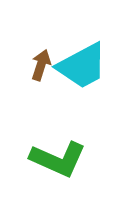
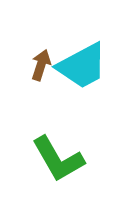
green L-shape: rotated 36 degrees clockwise
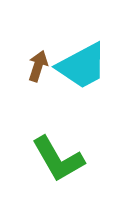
brown arrow: moved 3 px left, 1 px down
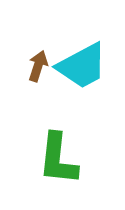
green L-shape: rotated 36 degrees clockwise
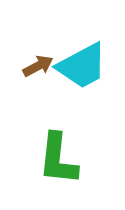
brown arrow: rotated 44 degrees clockwise
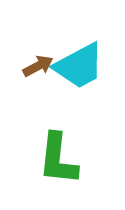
cyan trapezoid: moved 3 px left
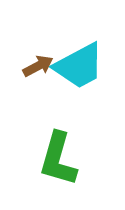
green L-shape: rotated 10 degrees clockwise
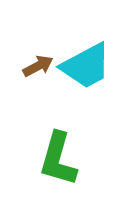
cyan trapezoid: moved 7 px right
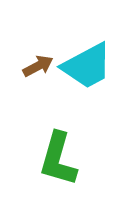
cyan trapezoid: moved 1 px right
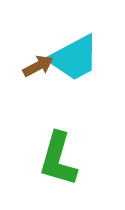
cyan trapezoid: moved 13 px left, 8 px up
